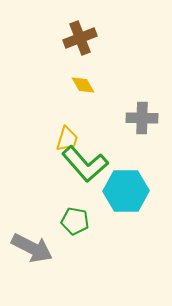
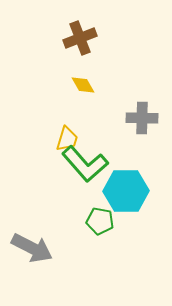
green pentagon: moved 25 px right
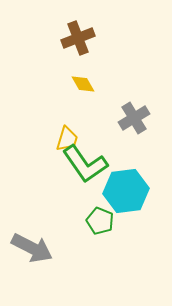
brown cross: moved 2 px left
yellow diamond: moved 1 px up
gray cross: moved 8 px left; rotated 32 degrees counterclockwise
green L-shape: rotated 6 degrees clockwise
cyan hexagon: rotated 6 degrees counterclockwise
green pentagon: rotated 12 degrees clockwise
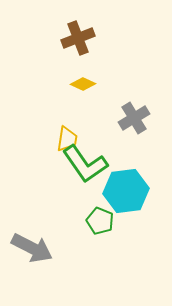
yellow diamond: rotated 35 degrees counterclockwise
yellow trapezoid: rotated 8 degrees counterclockwise
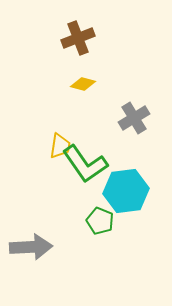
yellow diamond: rotated 10 degrees counterclockwise
yellow trapezoid: moved 7 px left, 7 px down
gray arrow: moved 1 px left, 1 px up; rotated 30 degrees counterclockwise
